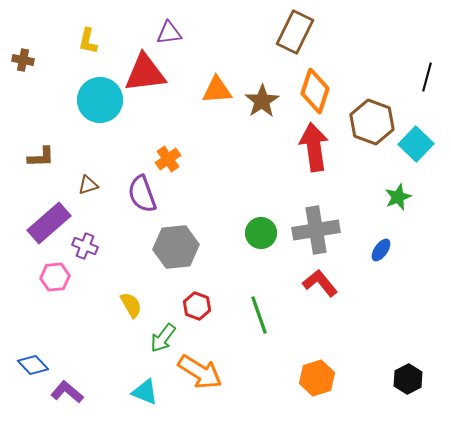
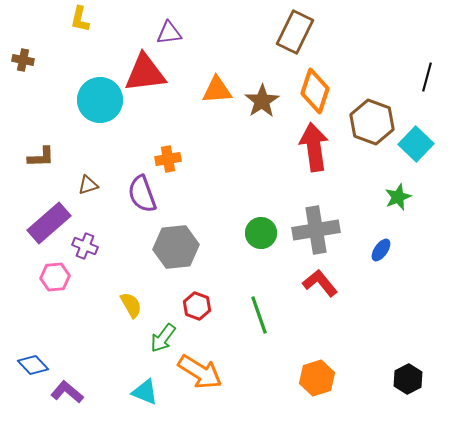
yellow L-shape: moved 8 px left, 22 px up
orange cross: rotated 25 degrees clockwise
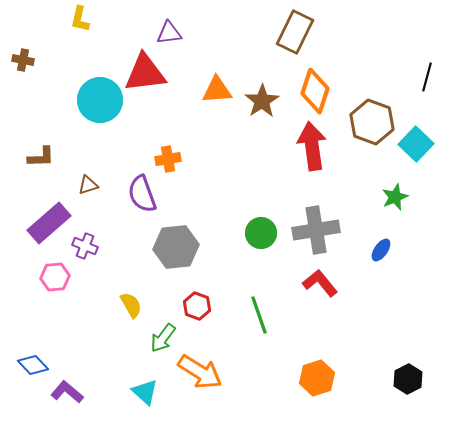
red arrow: moved 2 px left, 1 px up
green star: moved 3 px left
cyan triangle: rotated 20 degrees clockwise
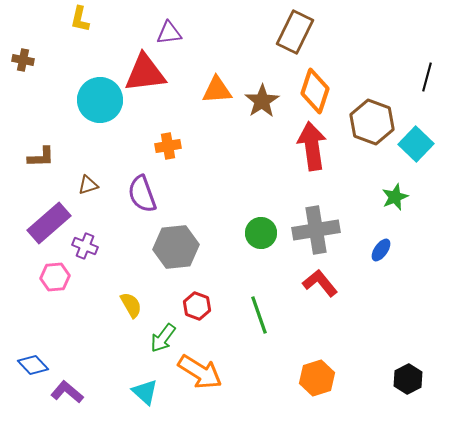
orange cross: moved 13 px up
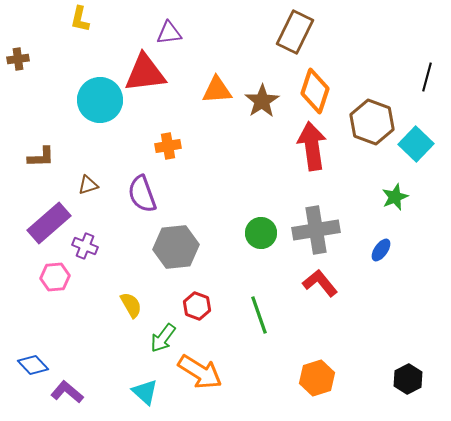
brown cross: moved 5 px left, 1 px up; rotated 20 degrees counterclockwise
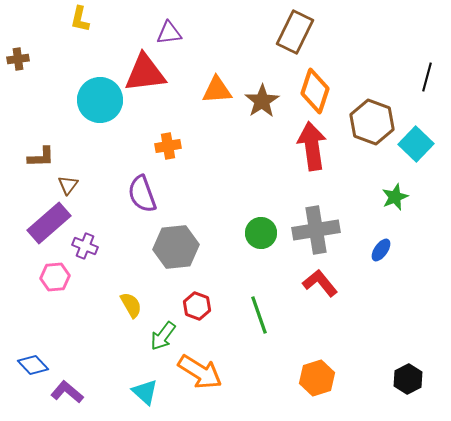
brown triangle: moved 20 px left; rotated 35 degrees counterclockwise
green arrow: moved 2 px up
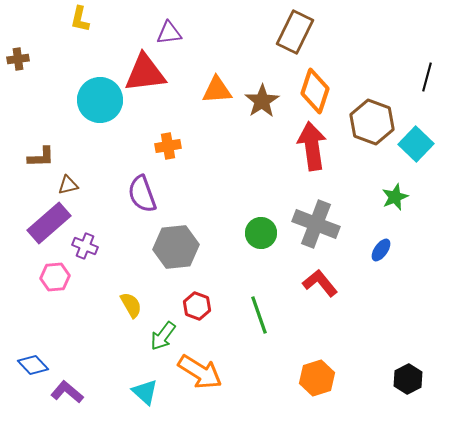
brown triangle: rotated 40 degrees clockwise
gray cross: moved 6 px up; rotated 30 degrees clockwise
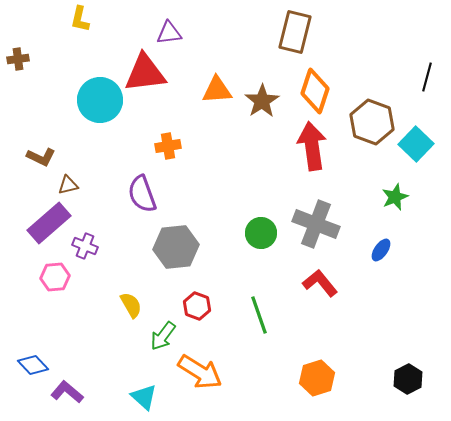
brown rectangle: rotated 12 degrees counterclockwise
brown L-shape: rotated 28 degrees clockwise
cyan triangle: moved 1 px left, 5 px down
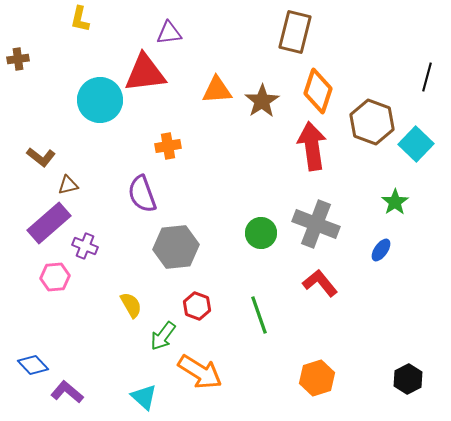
orange diamond: moved 3 px right
brown L-shape: rotated 12 degrees clockwise
green star: moved 5 px down; rotated 12 degrees counterclockwise
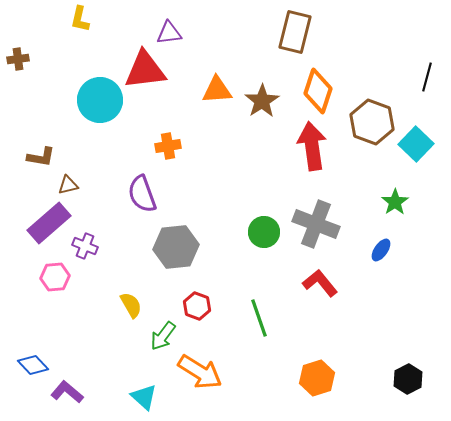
red triangle: moved 3 px up
brown L-shape: rotated 28 degrees counterclockwise
green circle: moved 3 px right, 1 px up
green line: moved 3 px down
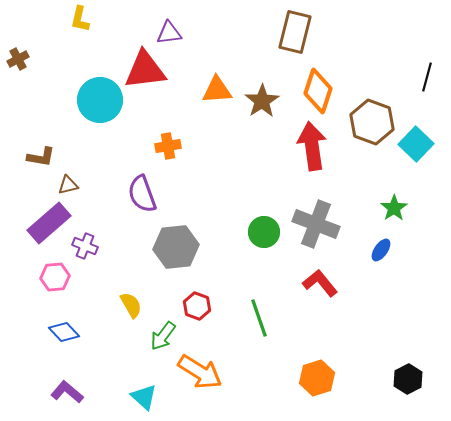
brown cross: rotated 20 degrees counterclockwise
green star: moved 1 px left, 6 px down
blue diamond: moved 31 px right, 33 px up
